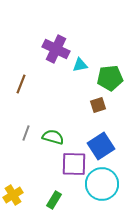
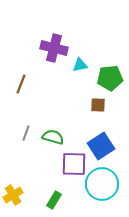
purple cross: moved 2 px left, 1 px up; rotated 12 degrees counterclockwise
brown square: rotated 21 degrees clockwise
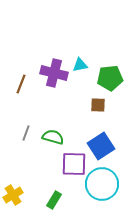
purple cross: moved 25 px down
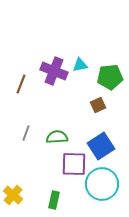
purple cross: moved 2 px up; rotated 8 degrees clockwise
green pentagon: moved 1 px up
brown square: rotated 28 degrees counterclockwise
green semicircle: moved 4 px right; rotated 20 degrees counterclockwise
yellow cross: rotated 18 degrees counterclockwise
green rectangle: rotated 18 degrees counterclockwise
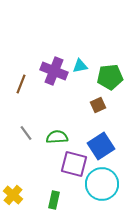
cyan triangle: moved 1 px down
gray line: rotated 56 degrees counterclockwise
purple square: rotated 12 degrees clockwise
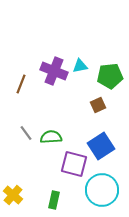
green pentagon: moved 1 px up
green semicircle: moved 6 px left
cyan circle: moved 6 px down
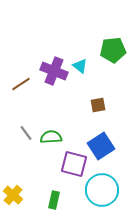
cyan triangle: rotated 49 degrees clockwise
green pentagon: moved 3 px right, 26 px up
brown line: rotated 36 degrees clockwise
brown square: rotated 14 degrees clockwise
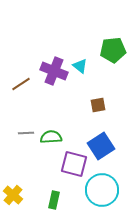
gray line: rotated 56 degrees counterclockwise
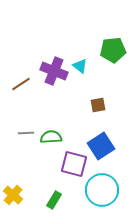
green rectangle: rotated 18 degrees clockwise
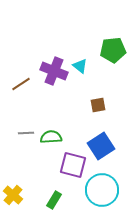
purple square: moved 1 px left, 1 px down
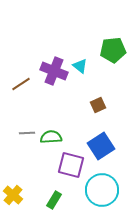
brown square: rotated 14 degrees counterclockwise
gray line: moved 1 px right
purple square: moved 2 px left
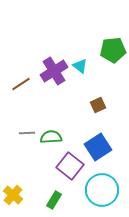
purple cross: rotated 36 degrees clockwise
blue square: moved 3 px left, 1 px down
purple square: moved 1 px left, 1 px down; rotated 24 degrees clockwise
